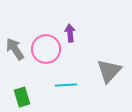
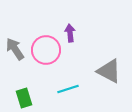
pink circle: moved 1 px down
gray triangle: rotated 44 degrees counterclockwise
cyan line: moved 2 px right, 4 px down; rotated 15 degrees counterclockwise
green rectangle: moved 2 px right, 1 px down
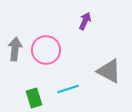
purple arrow: moved 15 px right, 12 px up; rotated 30 degrees clockwise
gray arrow: rotated 40 degrees clockwise
green rectangle: moved 10 px right
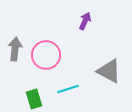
pink circle: moved 5 px down
green rectangle: moved 1 px down
